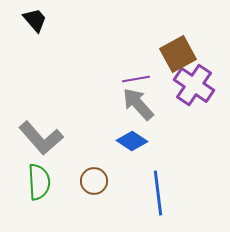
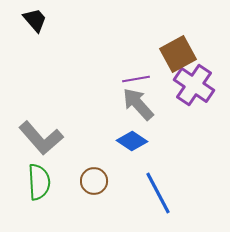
blue line: rotated 21 degrees counterclockwise
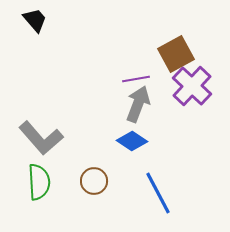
brown square: moved 2 px left
purple cross: moved 2 px left, 1 px down; rotated 9 degrees clockwise
gray arrow: rotated 63 degrees clockwise
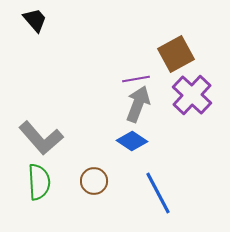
purple cross: moved 9 px down
